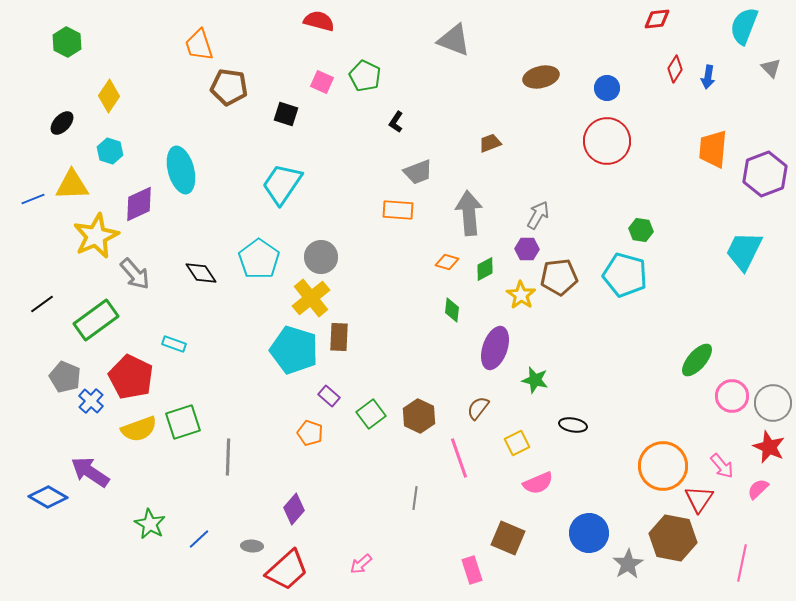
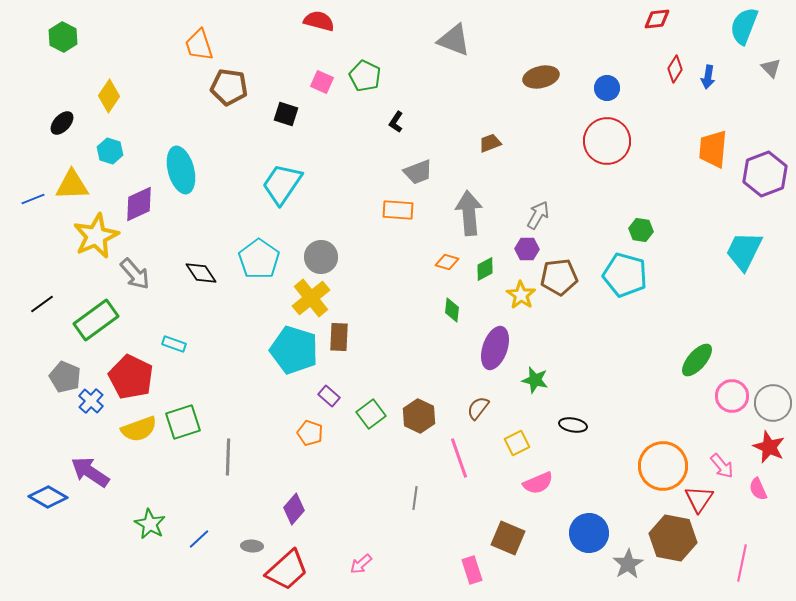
green hexagon at (67, 42): moved 4 px left, 5 px up
pink semicircle at (758, 489): rotated 70 degrees counterclockwise
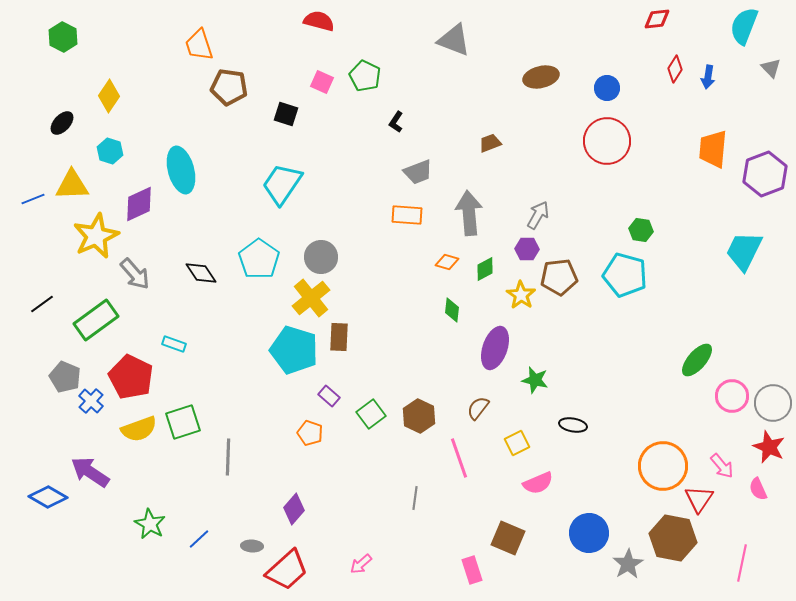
orange rectangle at (398, 210): moved 9 px right, 5 px down
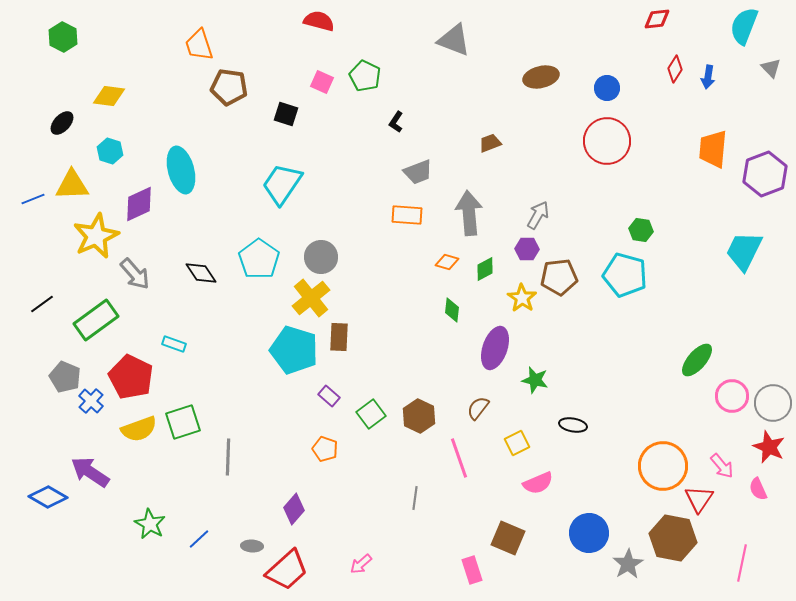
yellow diamond at (109, 96): rotated 64 degrees clockwise
yellow star at (521, 295): moved 1 px right, 3 px down
orange pentagon at (310, 433): moved 15 px right, 16 px down
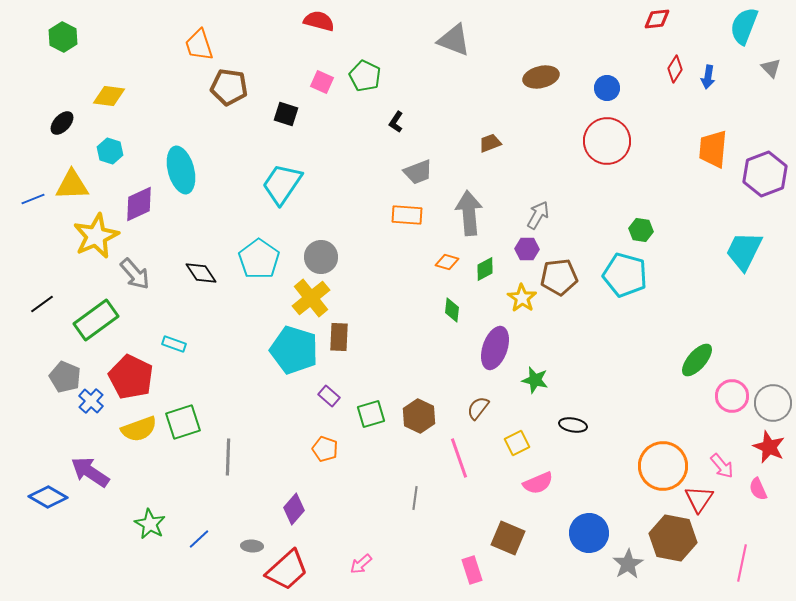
green square at (371, 414): rotated 20 degrees clockwise
